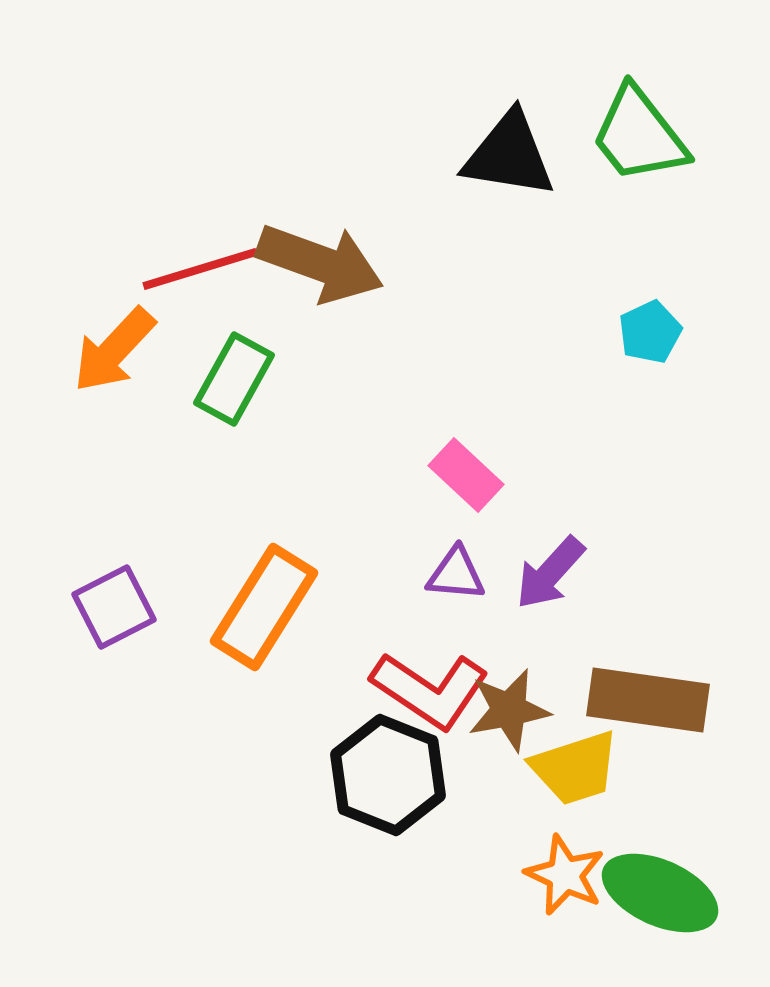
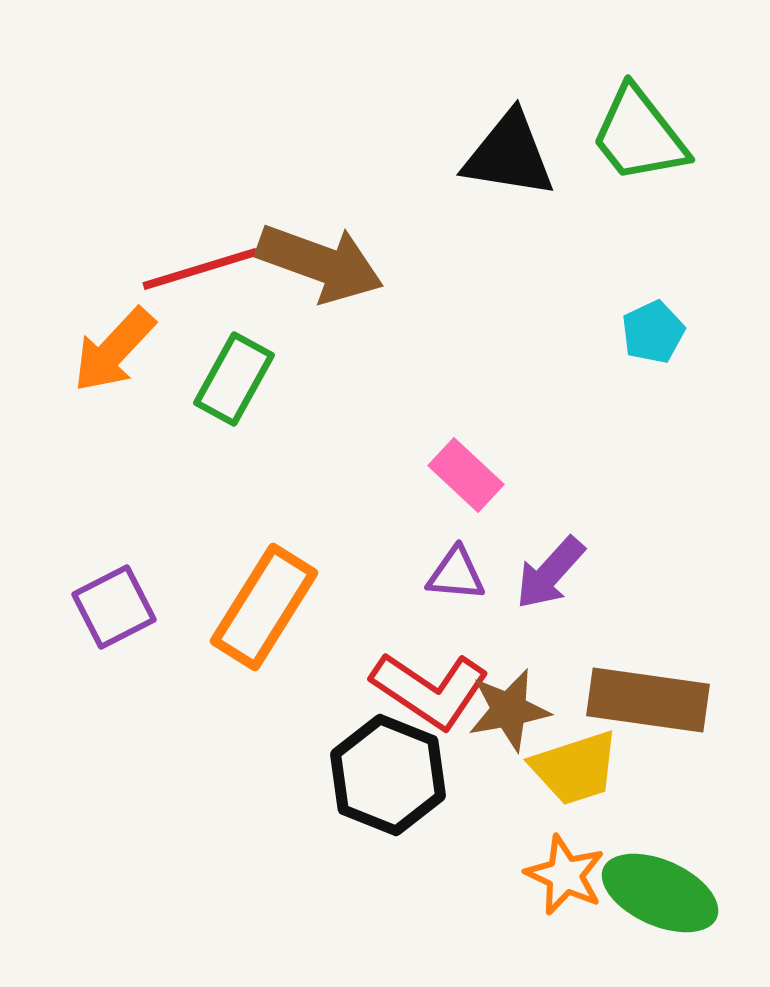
cyan pentagon: moved 3 px right
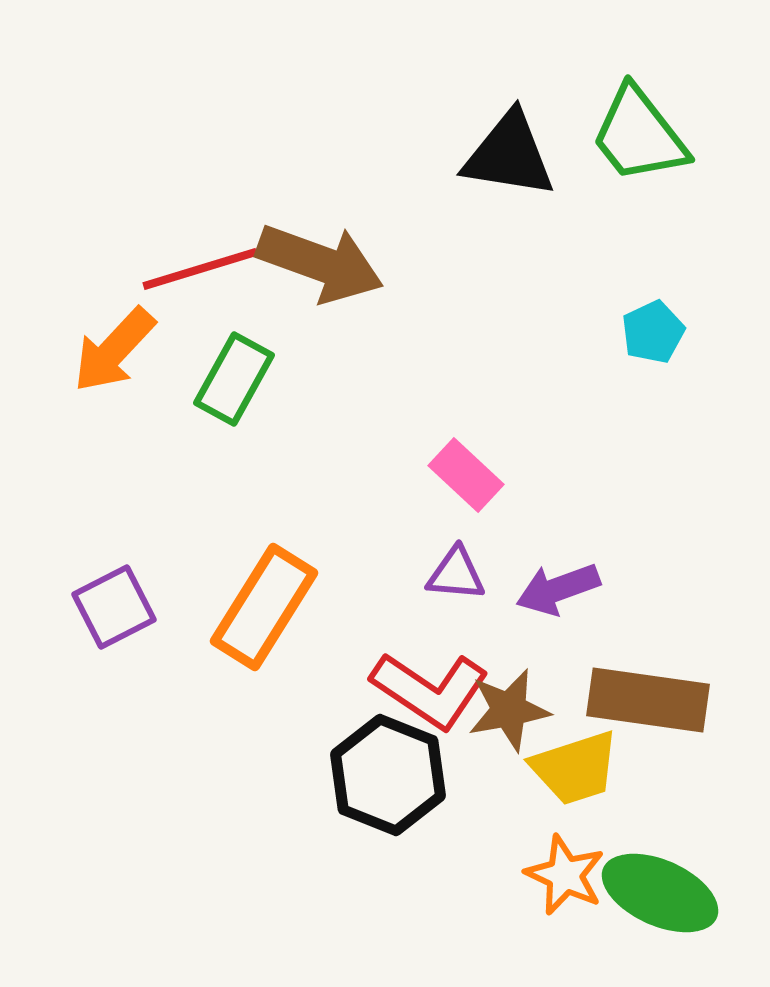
purple arrow: moved 8 px right, 16 px down; rotated 28 degrees clockwise
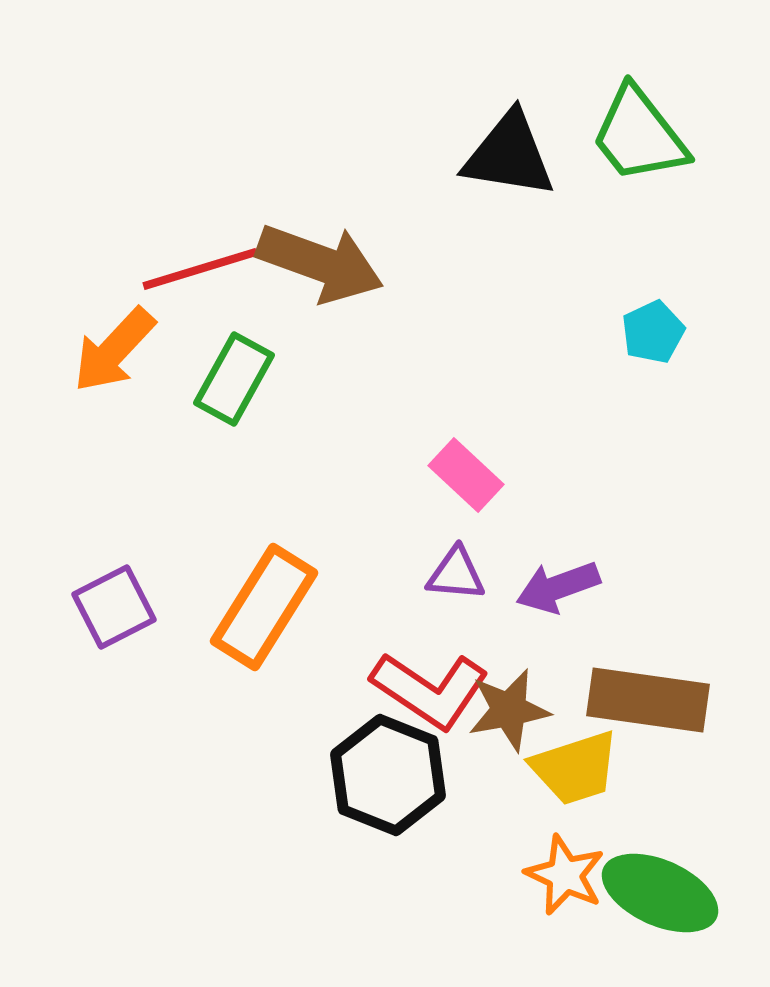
purple arrow: moved 2 px up
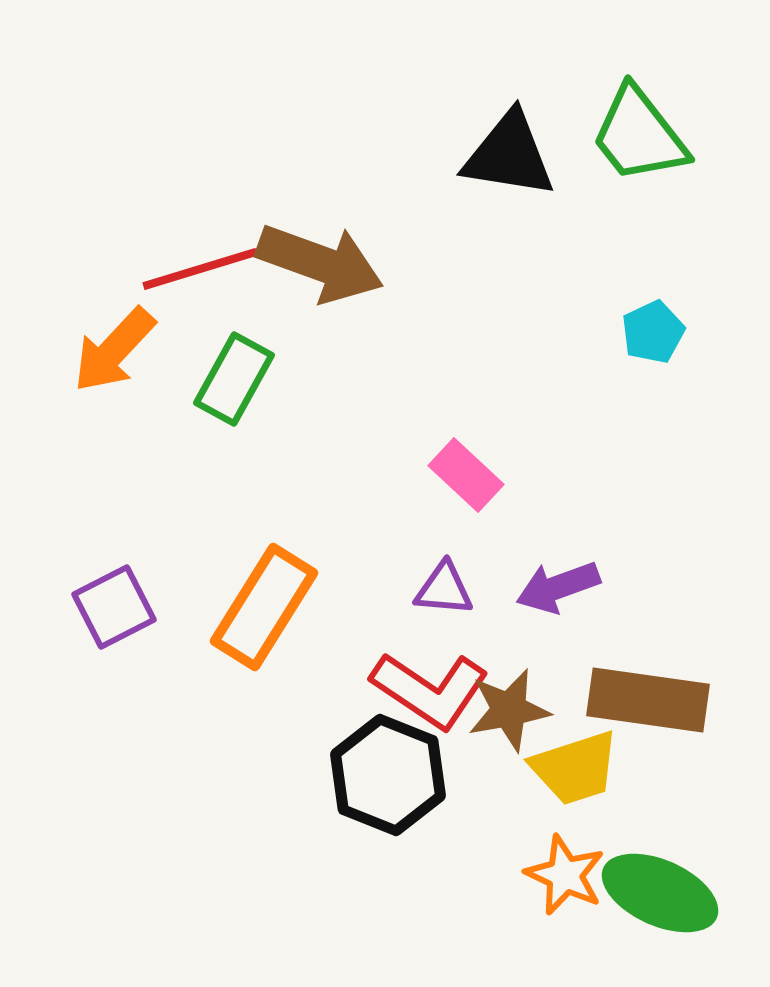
purple triangle: moved 12 px left, 15 px down
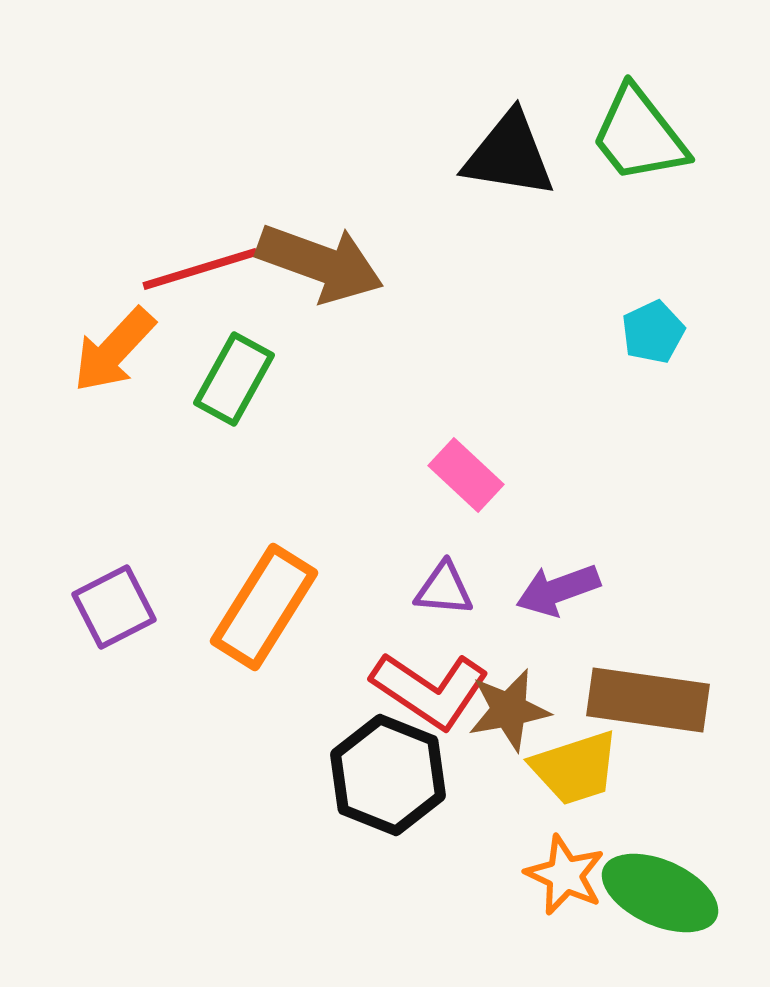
purple arrow: moved 3 px down
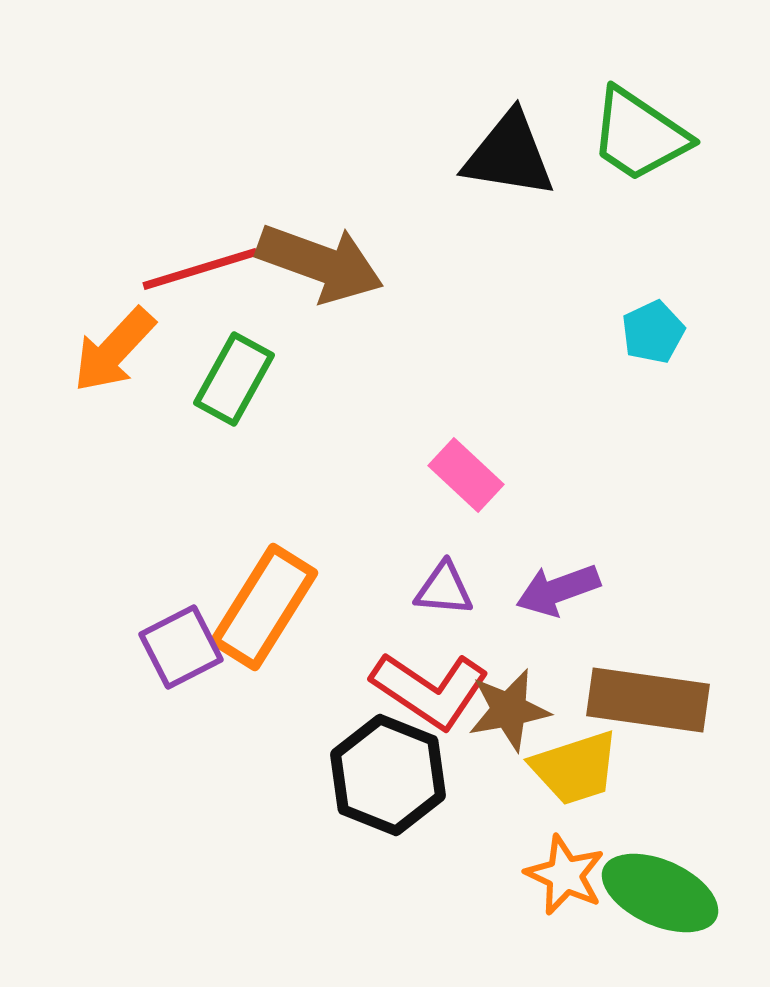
green trapezoid: rotated 18 degrees counterclockwise
purple square: moved 67 px right, 40 px down
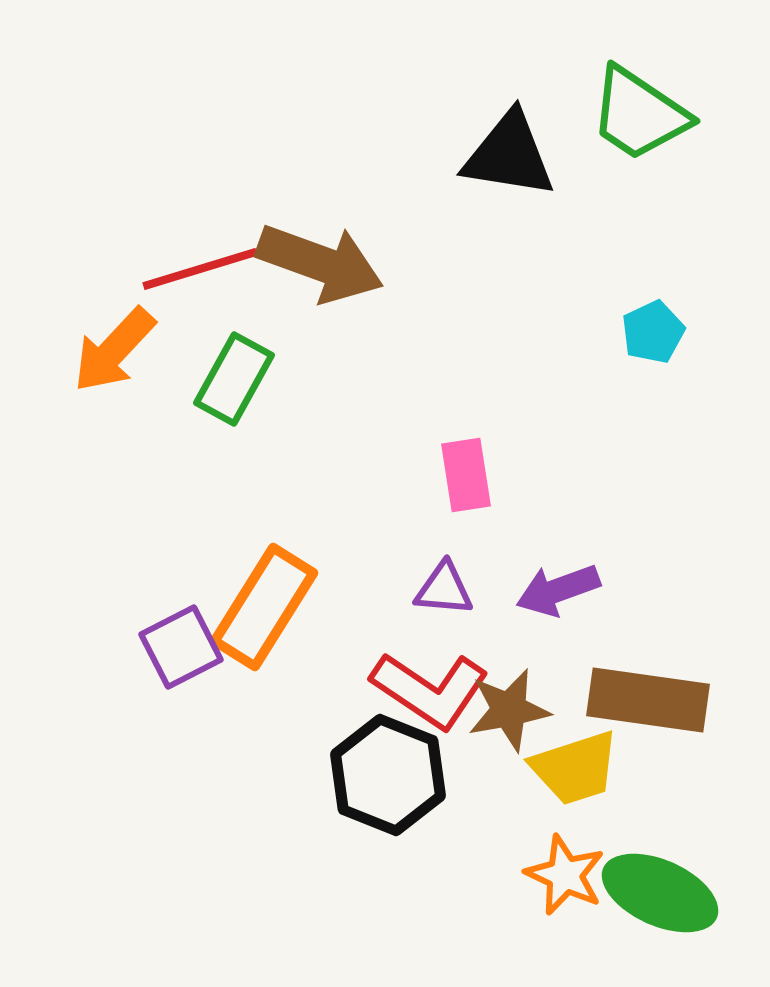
green trapezoid: moved 21 px up
pink rectangle: rotated 38 degrees clockwise
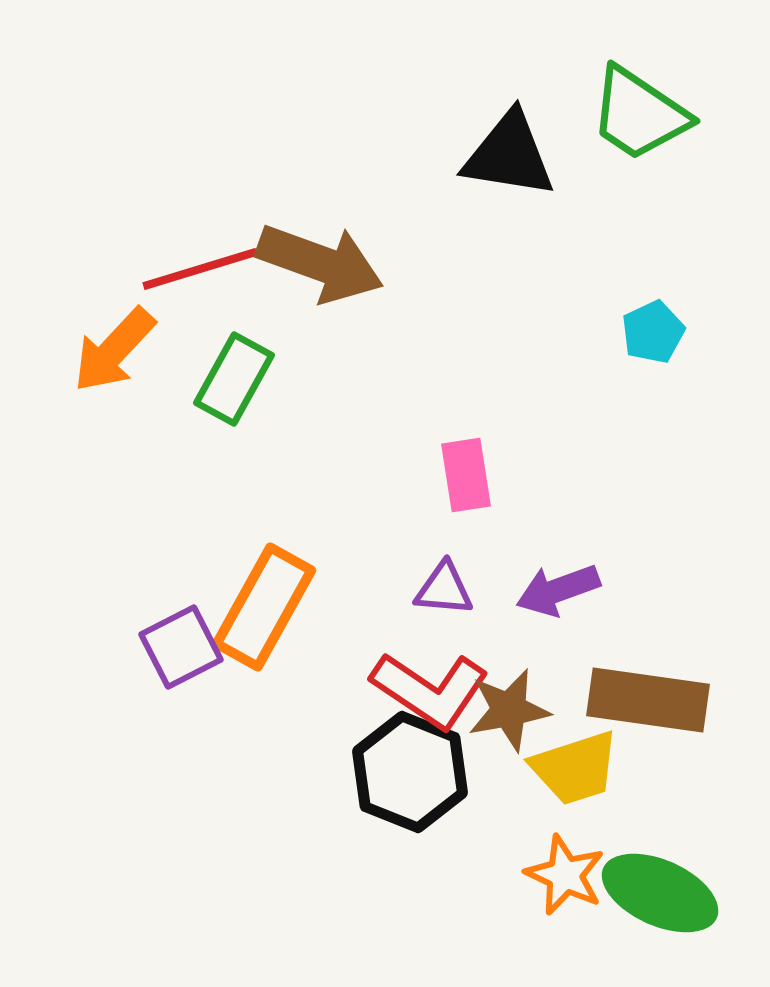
orange rectangle: rotated 3 degrees counterclockwise
black hexagon: moved 22 px right, 3 px up
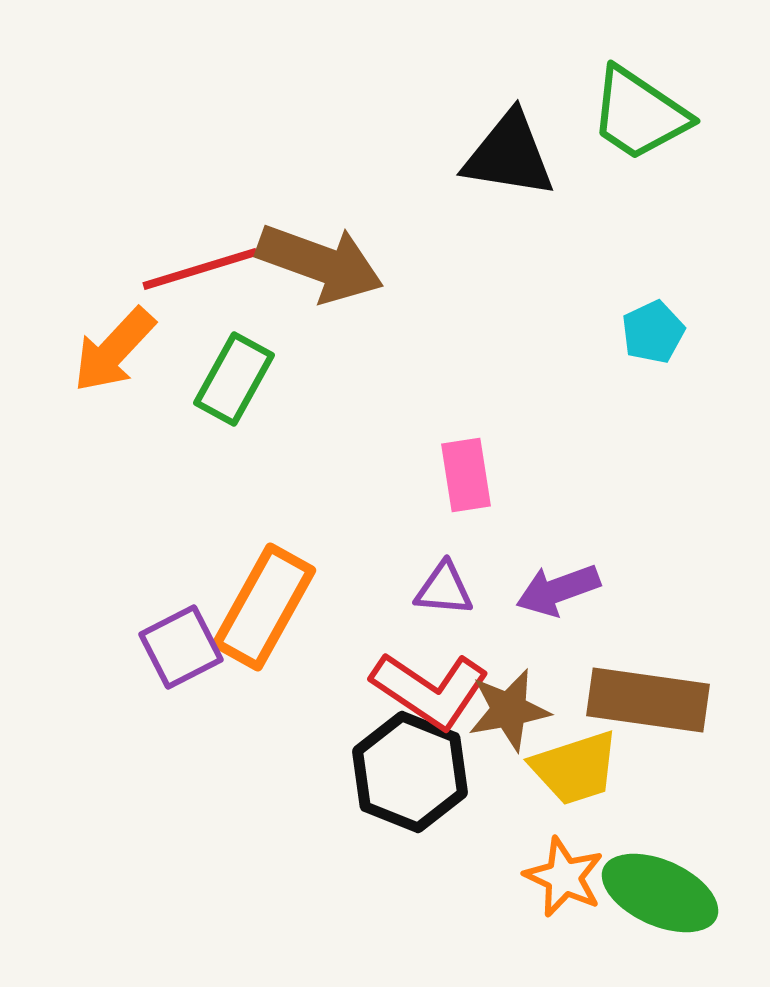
orange star: moved 1 px left, 2 px down
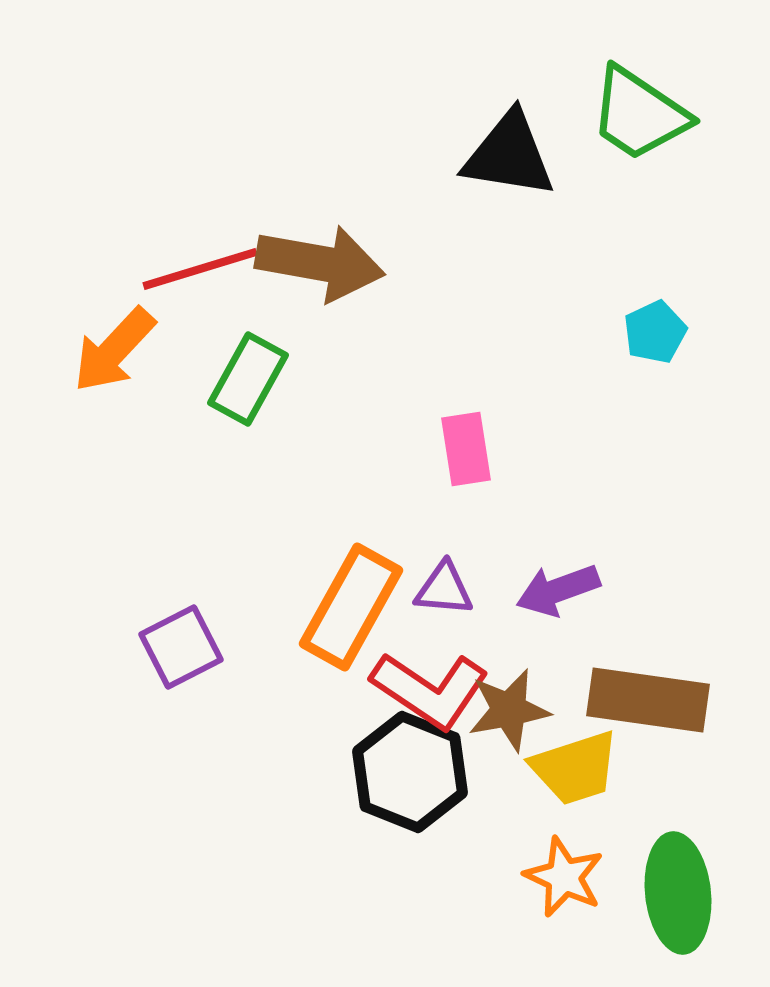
brown arrow: rotated 10 degrees counterclockwise
cyan pentagon: moved 2 px right
green rectangle: moved 14 px right
pink rectangle: moved 26 px up
orange rectangle: moved 87 px right
green ellipse: moved 18 px right; rotated 60 degrees clockwise
